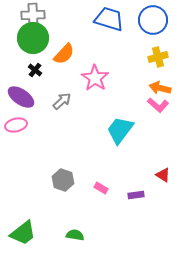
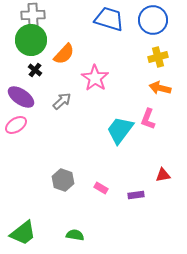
green circle: moved 2 px left, 2 px down
pink L-shape: moved 10 px left, 14 px down; rotated 70 degrees clockwise
pink ellipse: rotated 20 degrees counterclockwise
red triangle: rotated 42 degrees counterclockwise
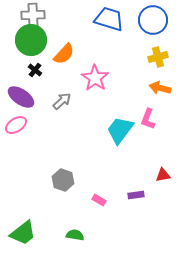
pink rectangle: moved 2 px left, 12 px down
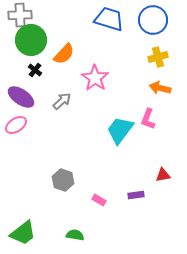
gray cross: moved 13 px left
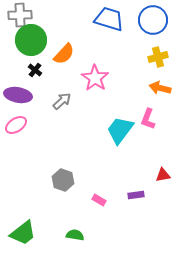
purple ellipse: moved 3 px left, 2 px up; rotated 24 degrees counterclockwise
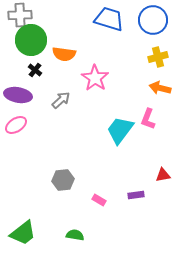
orange semicircle: rotated 55 degrees clockwise
gray arrow: moved 1 px left, 1 px up
gray hexagon: rotated 25 degrees counterclockwise
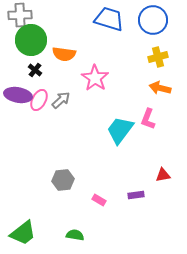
pink ellipse: moved 23 px right, 25 px up; rotated 30 degrees counterclockwise
